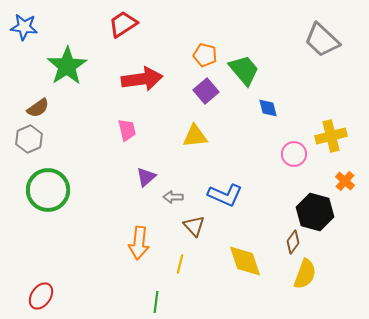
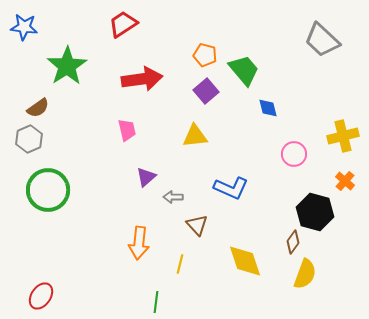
yellow cross: moved 12 px right
blue L-shape: moved 6 px right, 7 px up
brown triangle: moved 3 px right, 1 px up
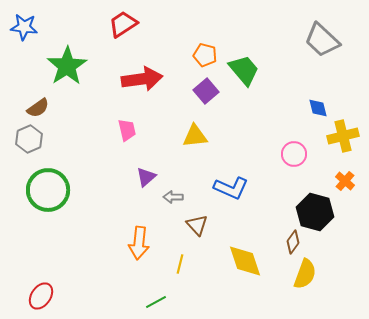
blue diamond: moved 50 px right
green line: rotated 55 degrees clockwise
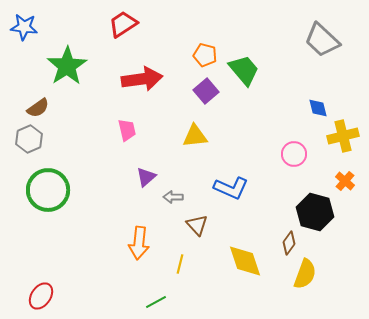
brown diamond: moved 4 px left, 1 px down
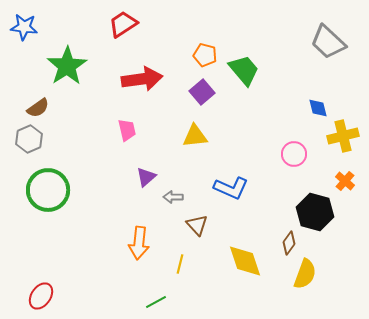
gray trapezoid: moved 6 px right, 2 px down
purple square: moved 4 px left, 1 px down
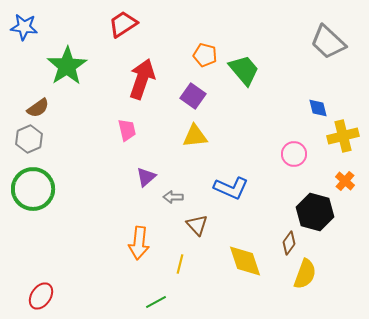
red arrow: rotated 63 degrees counterclockwise
purple square: moved 9 px left, 4 px down; rotated 15 degrees counterclockwise
green circle: moved 15 px left, 1 px up
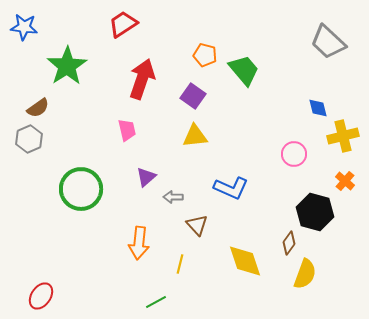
green circle: moved 48 px right
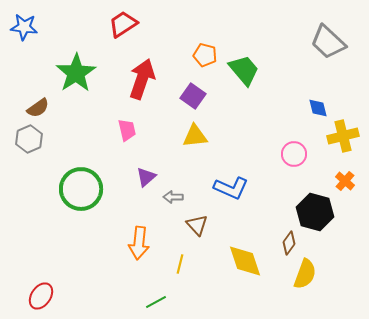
green star: moved 9 px right, 7 px down
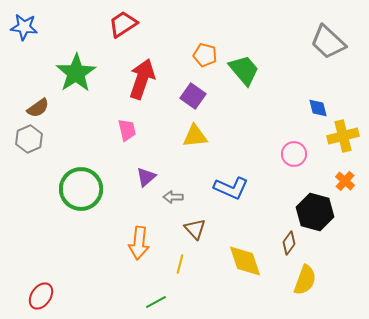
brown triangle: moved 2 px left, 4 px down
yellow semicircle: moved 6 px down
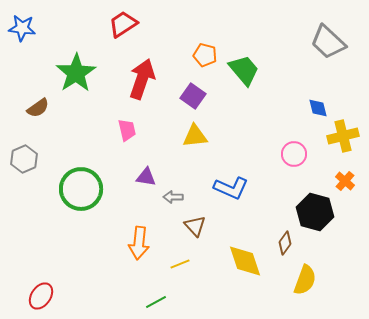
blue star: moved 2 px left, 1 px down
gray hexagon: moved 5 px left, 20 px down
purple triangle: rotated 50 degrees clockwise
brown triangle: moved 3 px up
brown diamond: moved 4 px left
yellow line: rotated 54 degrees clockwise
